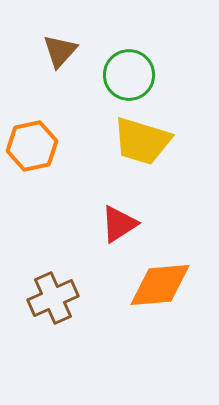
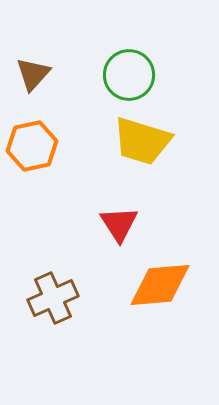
brown triangle: moved 27 px left, 23 px down
red triangle: rotated 30 degrees counterclockwise
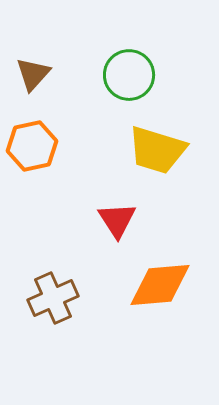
yellow trapezoid: moved 15 px right, 9 px down
red triangle: moved 2 px left, 4 px up
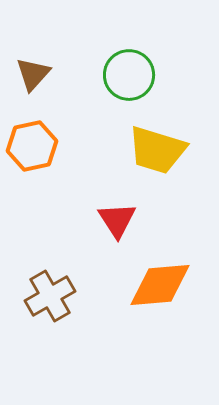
brown cross: moved 3 px left, 2 px up; rotated 6 degrees counterclockwise
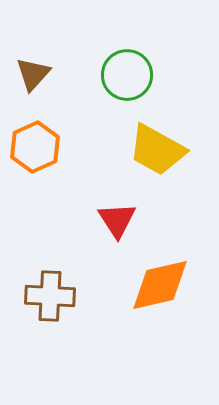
green circle: moved 2 px left
orange hexagon: moved 3 px right, 1 px down; rotated 12 degrees counterclockwise
yellow trapezoid: rotated 12 degrees clockwise
orange diamond: rotated 8 degrees counterclockwise
brown cross: rotated 33 degrees clockwise
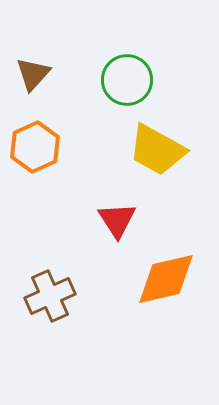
green circle: moved 5 px down
orange diamond: moved 6 px right, 6 px up
brown cross: rotated 27 degrees counterclockwise
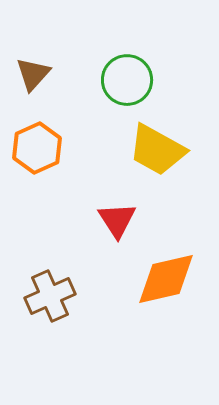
orange hexagon: moved 2 px right, 1 px down
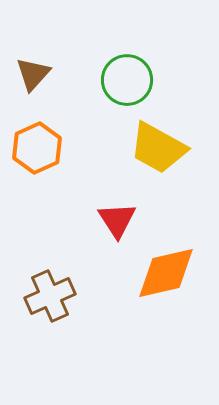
yellow trapezoid: moved 1 px right, 2 px up
orange diamond: moved 6 px up
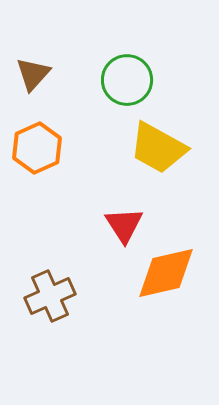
red triangle: moved 7 px right, 5 px down
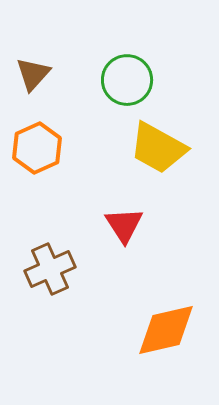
orange diamond: moved 57 px down
brown cross: moved 27 px up
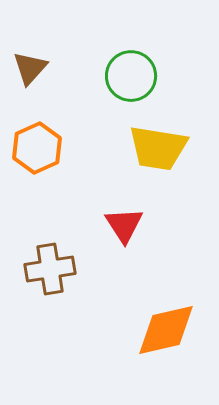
brown triangle: moved 3 px left, 6 px up
green circle: moved 4 px right, 4 px up
yellow trapezoid: rotated 20 degrees counterclockwise
brown cross: rotated 15 degrees clockwise
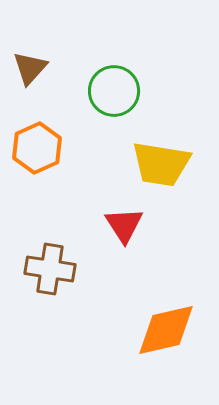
green circle: moved 17 px left, 15 px down
yellow trapezoid: moved 3 px right, 16 px down
brown cross: rotated 18 degrees clockwise
